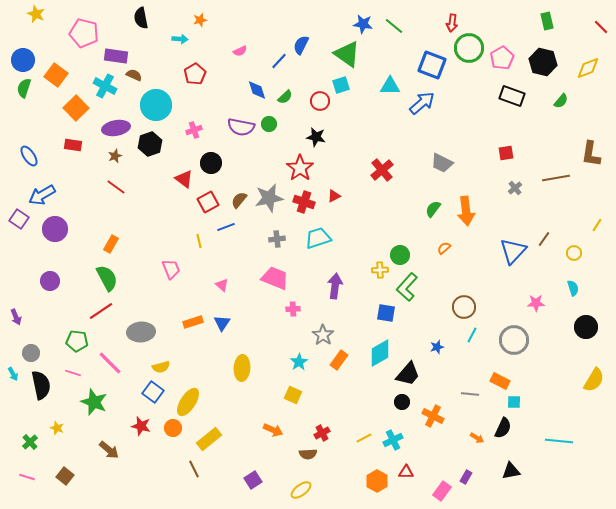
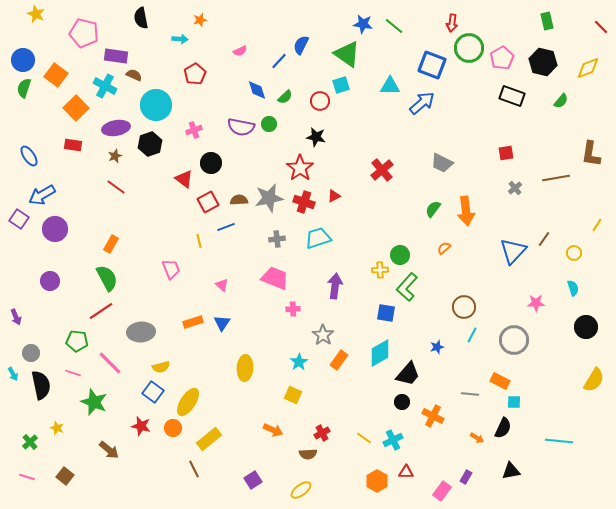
brown semicircle at (239, 200): rotated 48 degrees clockwise
yellow ellipse at (242, 368): moved 3 px right
yellow line at (364, 438): rotated 63 degrees clockwise
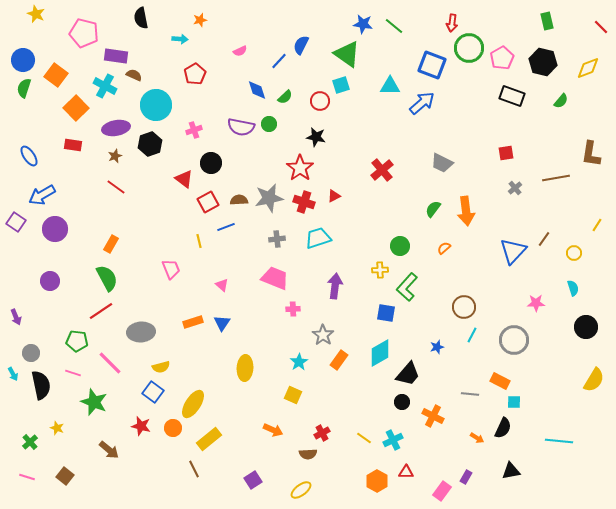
purple square at (19, 219): moved 3 px left, 3 px down
green circle at (400, 255): moved 9 px up
yellow ellipse at (188, 402): moved 5 px right, 2 px down
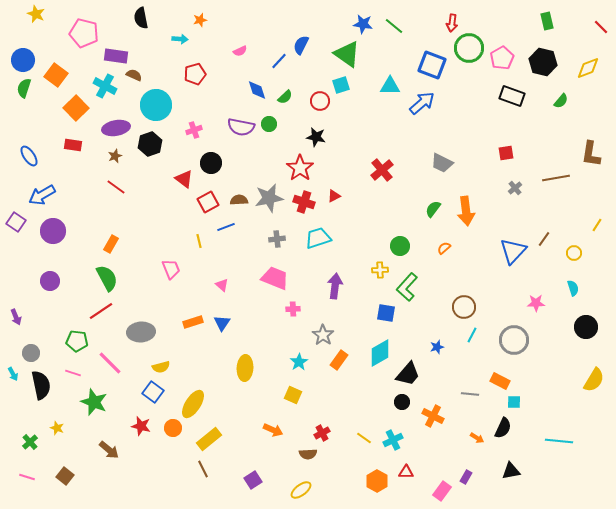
red pentagon at (195, 74): rotated 15 degrees clockwise
purple circle at (55, 229): moved 2 px left, 2 px down
brown line at (194, 469): moved 9 px right
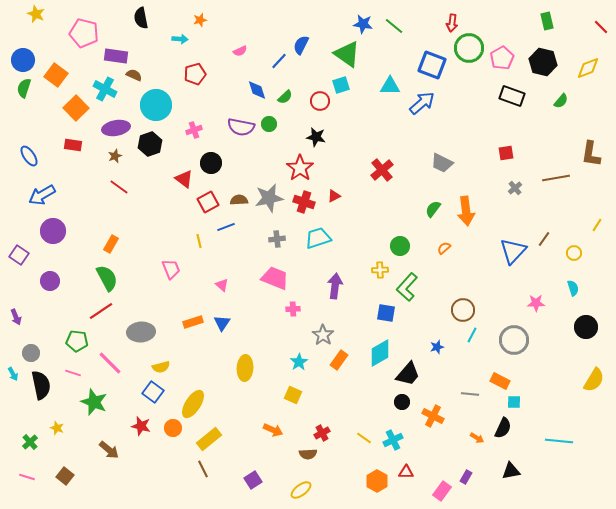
cyan cross at (105, 86): moved 3 px down
red line at (116, 187): moved 3 px right
purple square at (16, 222): moved 3 px right, 33 px down
brown circle at (464, 307): moved 1 px left, 3 px down
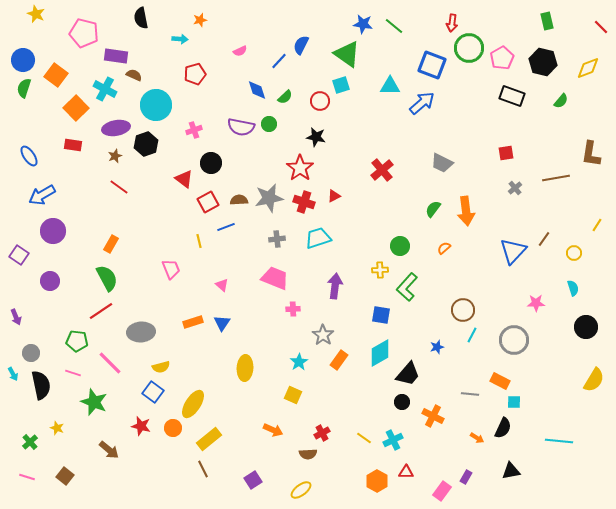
black hexagon at (150, 144): moved 4 px left
blue square at (386, 313): moved 5 px left, 2 px down
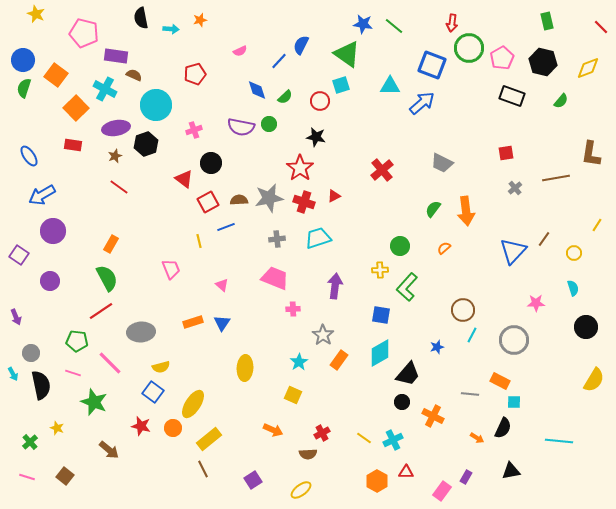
cyan arrow at (180, 39): moved 9 px left, 10 px up
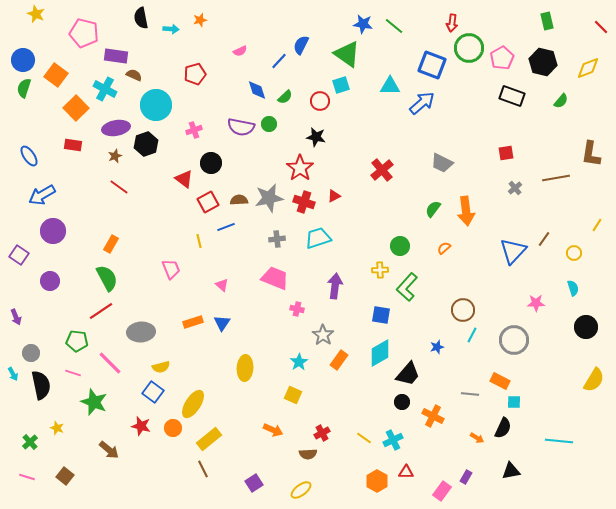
pink cross at (293, 309): moved 4 px right; rotated 16 degrees clockwise
purple square at (253, 480): moved 1 px right, 3 px down
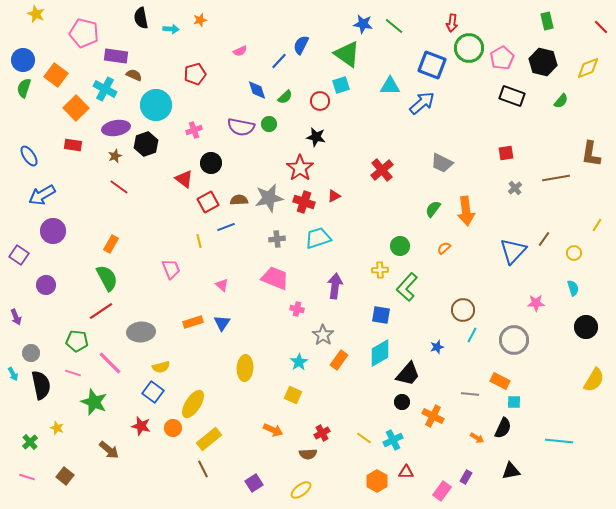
purple circle at (50, 281): moved 4 px left, 4 px down
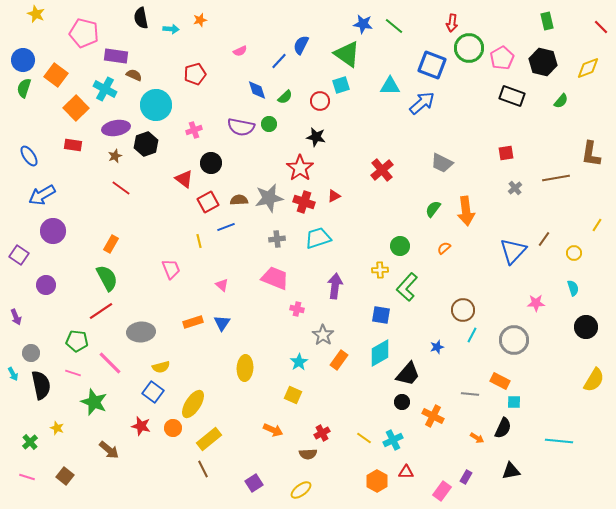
red line at (119, 187): moved 2 px right, 1 px down
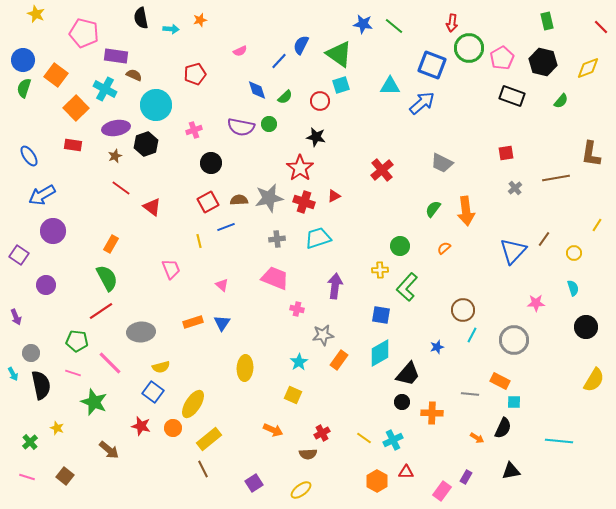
green triangle at (347, 54): moved 8 px left
red triangle at (184, 179): moved 32 px left, 28 px down
gray star at (323, 335): rotated 30 degrees clockwise
orange cross at (433, 416): moved 1 px left, 3 px up; rotated 25 degrees counterclockwise
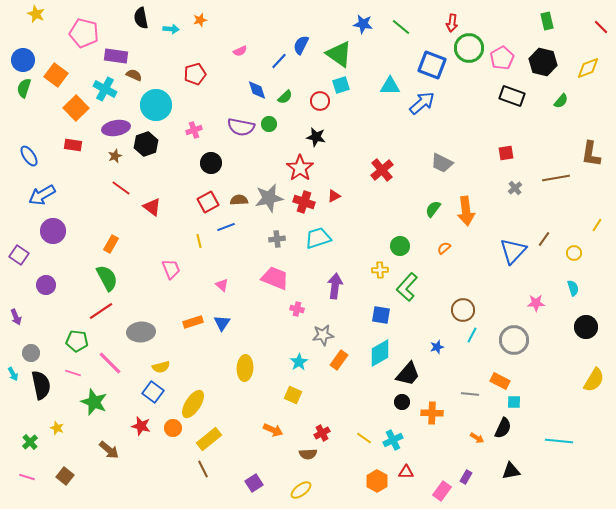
green line at (394, 26): moved 7 px right, 1 px down
